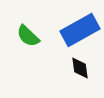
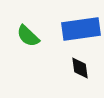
blue rectangle: moved 1 px right, 1 px up; rotated 21 degrees clockwise
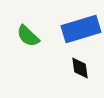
blue rectangle: rotated 9 degrees counterclockwise
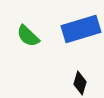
black diamond: moved 15 px down; rotated 25 degrees clockwise
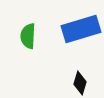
green semicircle: rotated 50 degrees clockwise
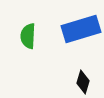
black diamond: moved 3 px right, 1 px up
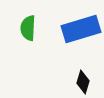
green semicircle: moved 8 px up
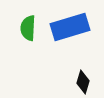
blue rectangle: moved 11 px left, 2 px up
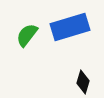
green semicircle: moved 1 px left, 7 px down; rotated 35 degrees clockwise
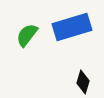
blue rectangle: moved 2 px right
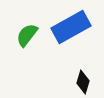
blue rectangle: moved 1 px left; rotated 12 degrees counterclockwise
